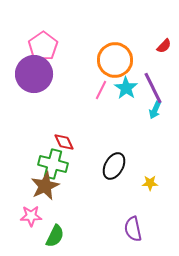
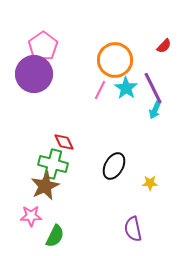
pink line: moved 1 px left
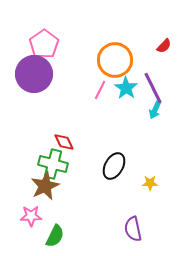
pink pentagon: moved 1 px right, 2 px up
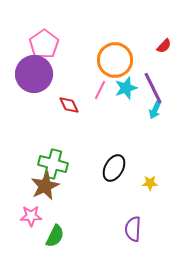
cyan star: rotated 20 degrees clockwise
red diamond: moved 5 px right, 37 px up
black ellipse: moved 2 px down
purple semicircle: rotated 15 degrees clockwise
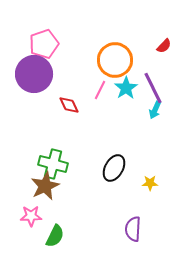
pink pentagon: rotated 16 degrees clockwise
cyan star: rotated 15 degrees counterclockwise
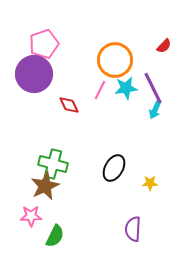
cyan star: rotated 25 degrees clockwise
